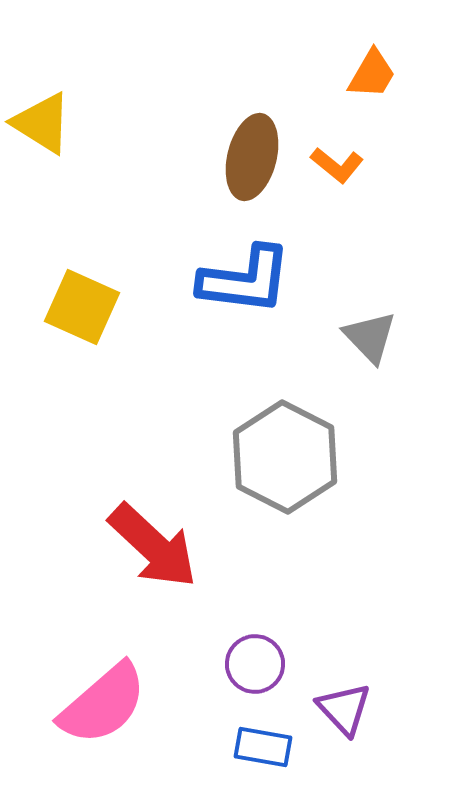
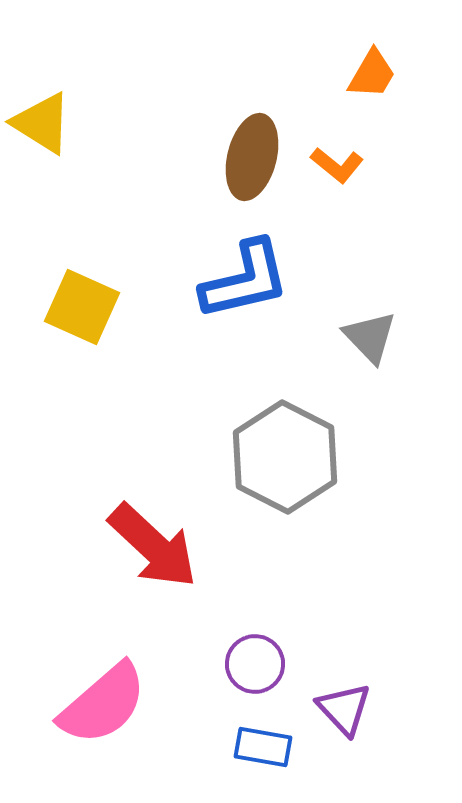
blue L-shape: rotated 20 degrees counterclockwise
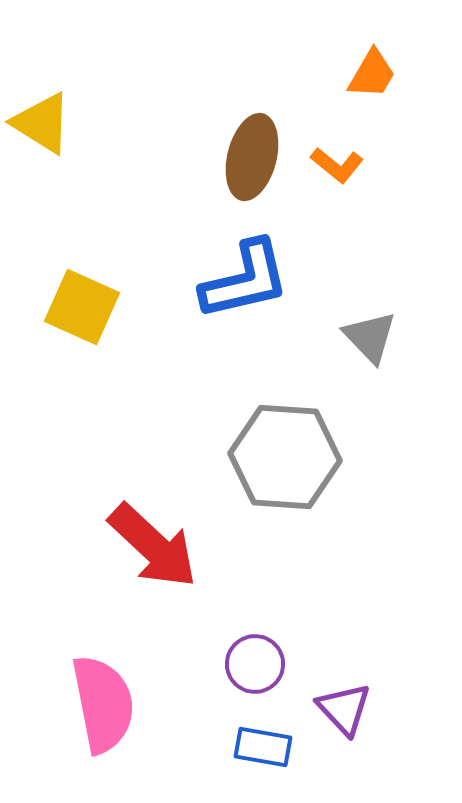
gray hexagon: rotated 23 degrees counterclockwise
pink semicircle: rotated 60 degrees counterclockwise
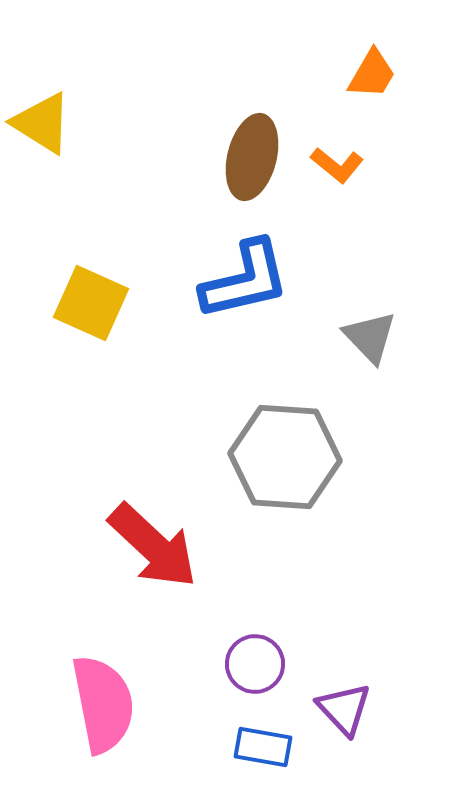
yellow square: moved 9 px right, 4 px up
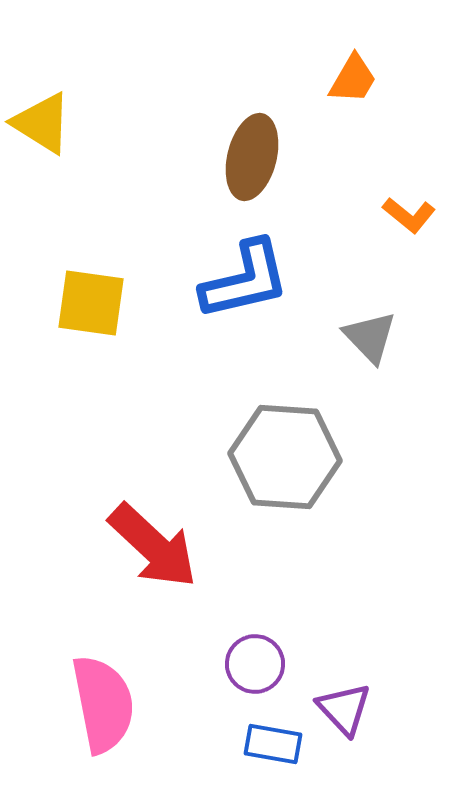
orange trapezoid: moved 19 px left, 5 px down
orange L-shape: moved 72 px right, 50 px down
yellow square: rotated 16 degrees counterclockwise
blue rectangle: moved 10 px right, 3 px up
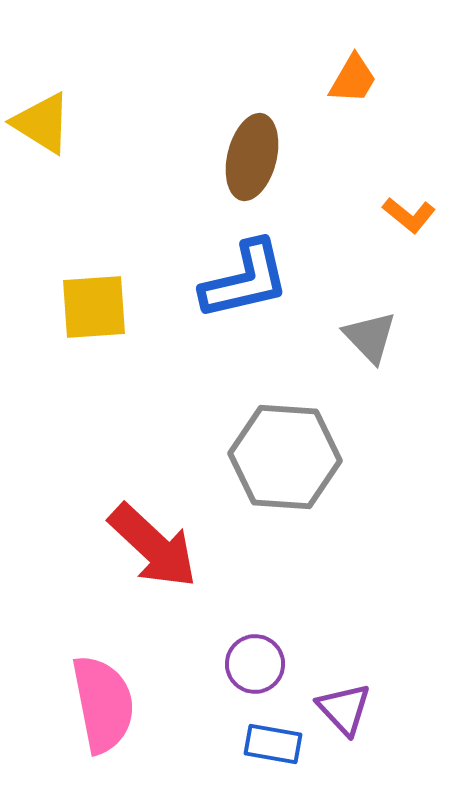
yellow square: moved 3 px right, 4 px down; rotated 12 degrees counterclockwise
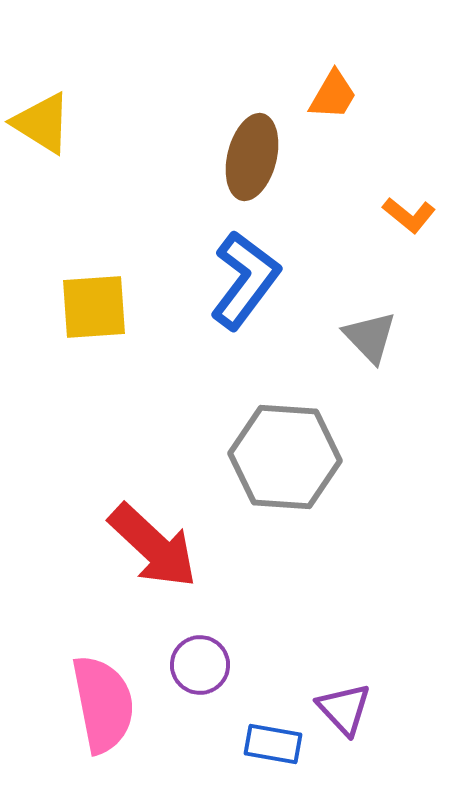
orange trapezoid: moved 20 px left, 16 px down
blue L-shape: rotated 40 degrees counterclockwise
purple circle: moved 55 px left, 1 px down
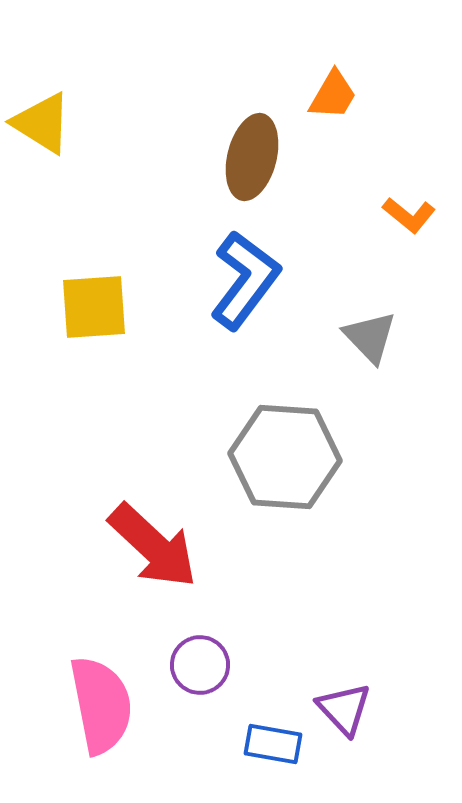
pink semicircle: moved 2 px left, 1 px down
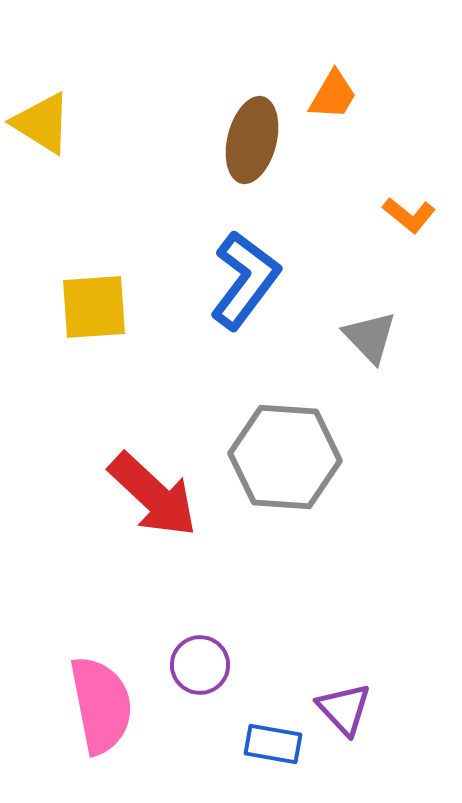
brown ellipse: moved 17 px up
red arrow: moved 51 px up
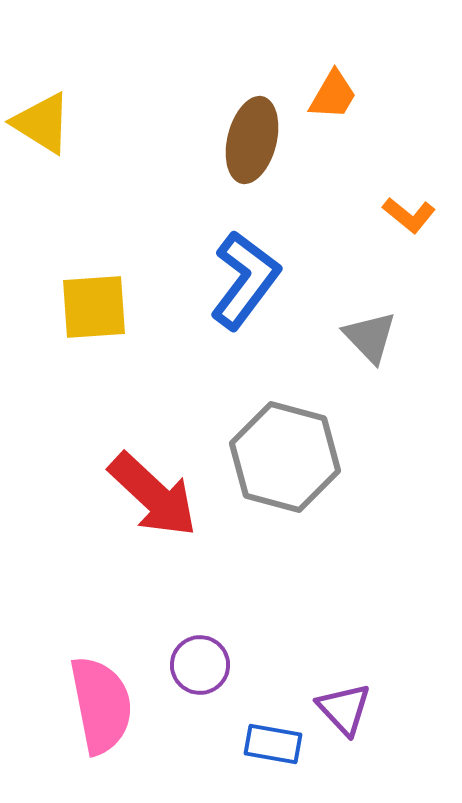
gray hexagon: rotated 11 degrees clockwise
